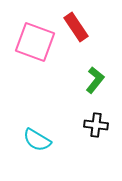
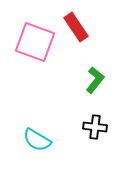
black cross: moved 1 px left, 2 px down
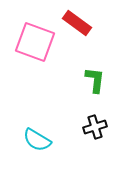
red rectangle: moved 1 px right, 4 px up; rotated 20 degrees counterclockwise
green L-shape: rotated 32 degrees counterclockwise
black cross: rotated 25 degrees counterclockwise
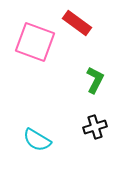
green L-shape: rotated 20 degrees clockwise
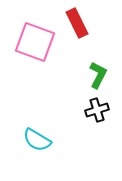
red rectangle: rotated 28 degrees clockwise
green L-shape: moved 3 px right, 5 px up
black cross: moved 2 px right, 17 px up
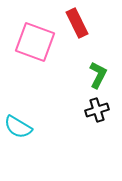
cyan semicircle: moved 19 px left, 13 px up
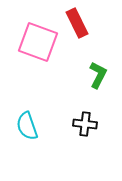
pink square: moved 3 px right
black cross: moved 12 px left, 14 px down; rotated 25 degrees clockwise
cyan semicircle: moved 9 px right, 1 px up; rotated 40 degrees clockwise
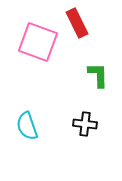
green L-shape: rotated 28 degrees counterclockwise
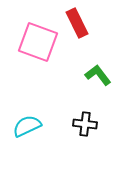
green L-shape: rotated 36 degrees counterclockwise
cyan semicircle: rotated 84 degrees clockwise
